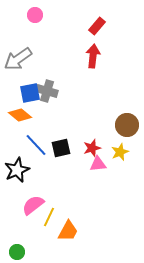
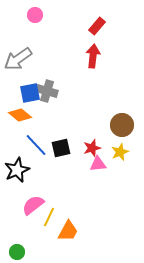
brown circle: moved 5 px left
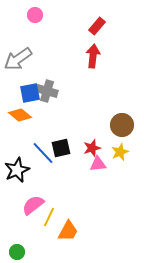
blue line: moved 7 px right, 8 px down
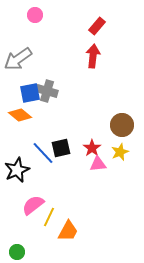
red star: rotated 18 degrees counterclockwise
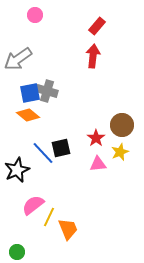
orange diamond: moved 8 px right
red star: moved 4 px right, 10 px up
orange trapezoid: moved 2 px up; rotated 50 degrees counterclockwise
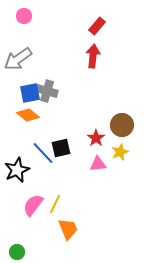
pink circle: moved 11 px left, 1 px down
pink semicircle: rotated 15 degrees counterclockwise
yellow line: moved 6 px right, 13 px up
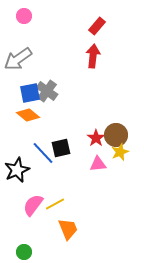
gray cross: rotated 20 degrees clockwise
brown circle: moved 6 px left, 10 px down
yellow line: rotated 36 degrees clockwise
green circle: moved 7 px right
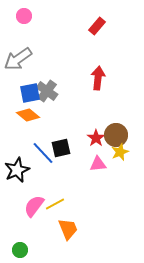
red arrow: moved 5 px right, 22 px down
pink semicircle: moved 1 px right, 1 px down
green circle: moved 4 px left, 2 px up
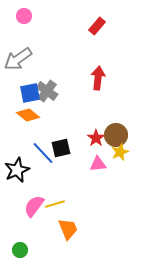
yellow line: rotated 12 degrees clockwise
